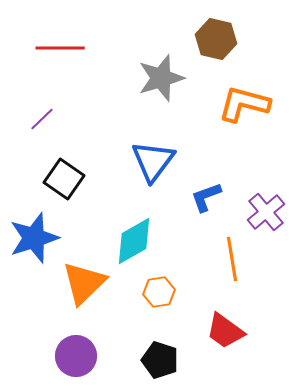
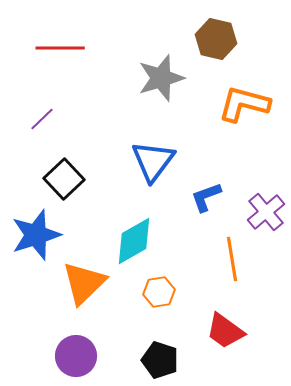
black square: rotated 12 degrees clockwise
blue star: moved 2 px right, 3 px up
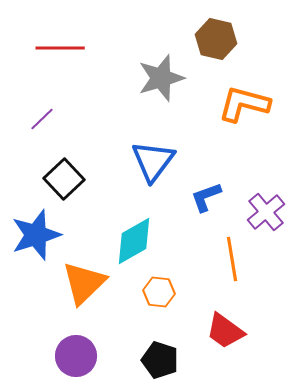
orange hexagon: rotated 16 degrees clockwise
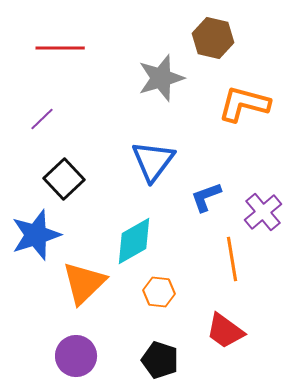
brown hexagon: moved 3 px left, 1 px up
purple cross: moved 3 px left
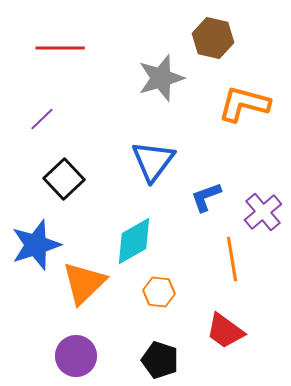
blue star: moved 10 px down
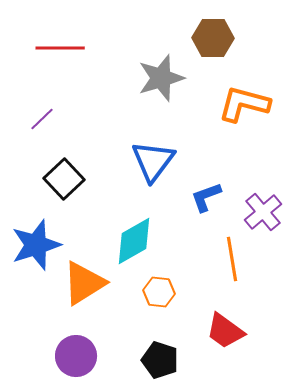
brown hexagon: rotated 12 degrees counterclockwise
orange triangle: rotated 12 degrees clockwise
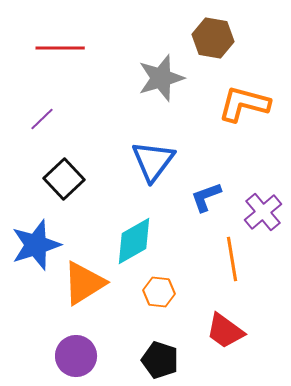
brown hexagon: rotated 9 degrees clockwise
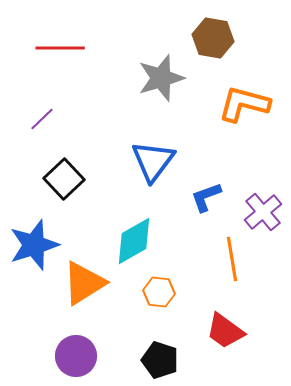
blue star: moved 2 px left
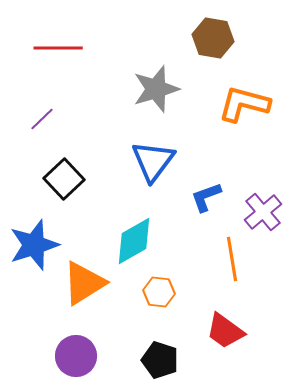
red line: moved 2 px left
gray star: moved 5 px left, 11 px down
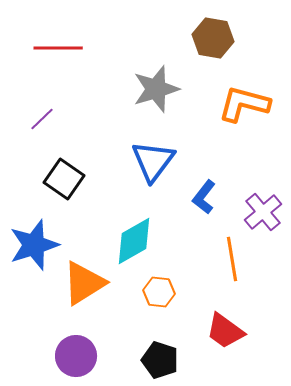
black square: rotated 12 degrees counterclockwise
blue L-shape: moved 2 px left; rotated 32 degrees counterclockwise
